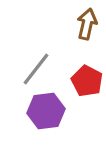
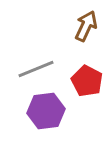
brown arrow: moved 1 px left, 2 px down; rotated 12 degrees clockwise
gray line: rotated 30 degrees clockwise
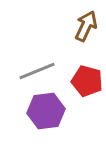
gray line: moved 1 px right, 2 px down
red pentagon: rotated 12 degrees counterclockwise
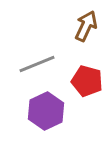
gray line: moved 7 px up
purple hexagon: rotated 18 degrees counterclockwise
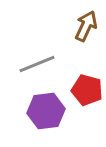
red pentagon: moved 9 px down
purple hexagon: rotated 18 degrees clockwise
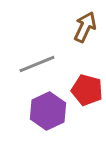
brown arrow: moved 1 px left, 1 px down
purple hexagon: moved 2 px right; rotated 18 degrees counterclockwise
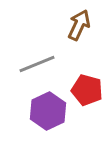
brown arrow: moved 6 px left, 2 px up
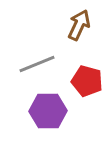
red pentagon: moved 9 px up
purple hexagon: rotated 24 degrees clockwise
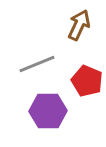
red pentagon: rotated 8 degrees clockwise
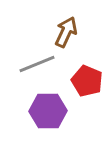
brown arrow: moved 13 px left, 7 px down
